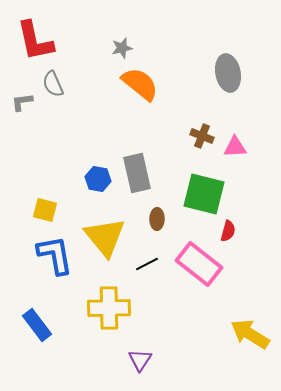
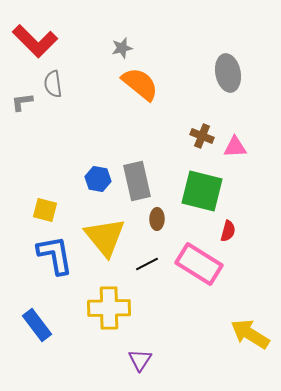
red L-shape: rotated 33 degrees counterclockwise
gray semicircle: rotated 16 degrees clockwise
gray rectangle: moved 8 px down
green square: moved 2 px left, 3 px up
pink rectangle: rotated 6 degrees counterclockwise
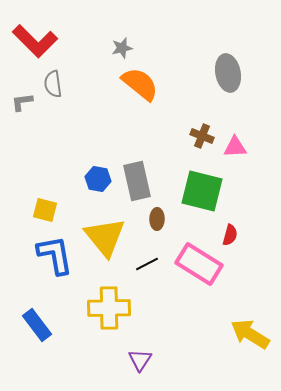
red semicircle: moved 2 px right, 4 px down
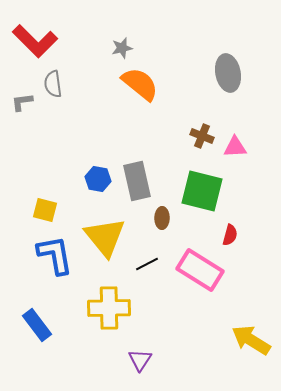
brown ellipse: moved 5 px right, 1 px up
pink rectangle: moved 1 px right, 6 px down
yellow arrow: moved 1 px right, 6 px down
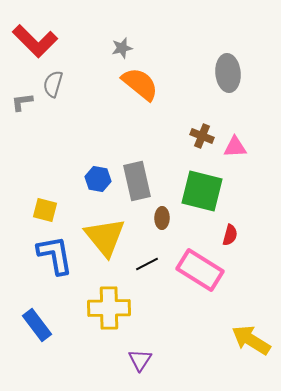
gray ellipse: rotated 6 degrees clockwise
gray semicircle: rotated 24 degrees clockwise
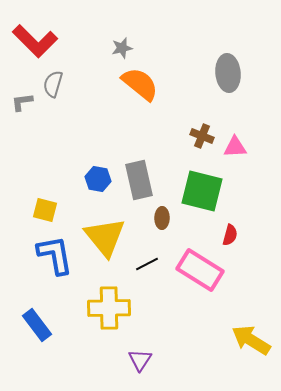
gray rectangle: moved 2 px right, 1 px up
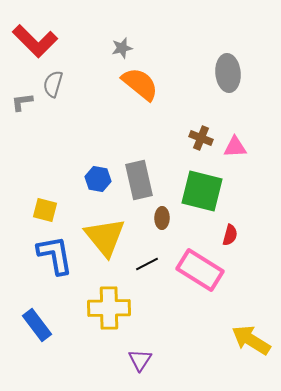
brown cross: moved 1 px left, 2 px down
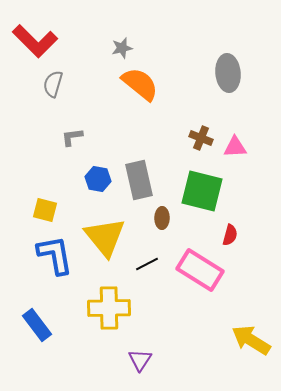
gray L-shape: moved 50 px right, 35 px down
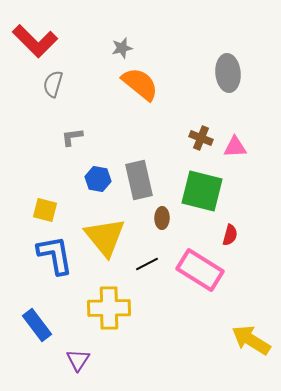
purple triangle: moved 62 px left
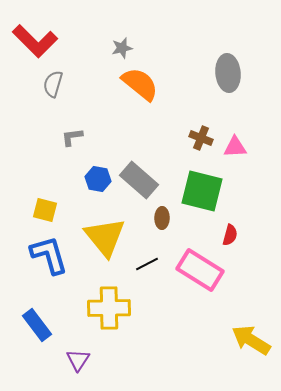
gray rectangle: rotated 36 degrees counterclockwise
blue L-shape: moved 6 px left; rotated 6 degrees counterclockwise
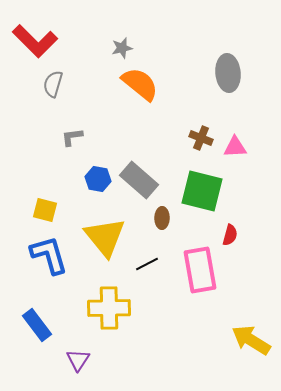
pink rectangle: rotated 48 degrees clockwise
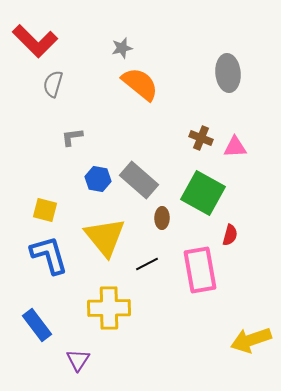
green square: moved 1 px right, 2 px down; rotated 15 degrees clockwise
yellow arrow: rotated 51 degrees counterclockwise
